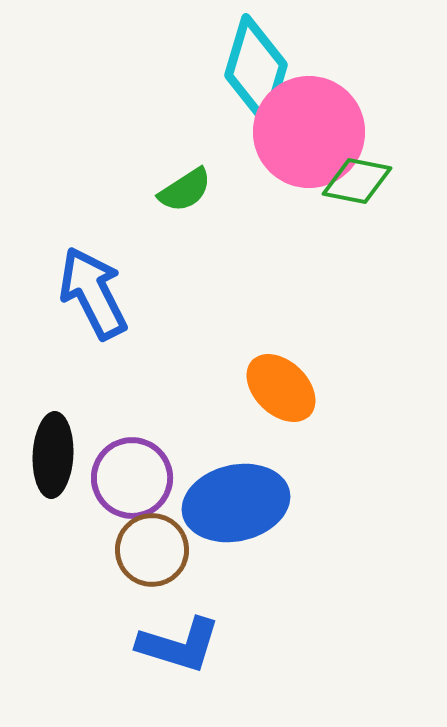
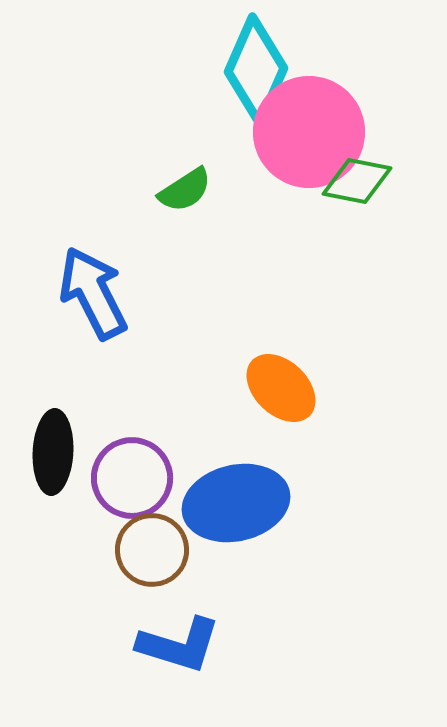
cyan diamond: rotated 7 degrees clockwise
black ellipse: moved 3 px up
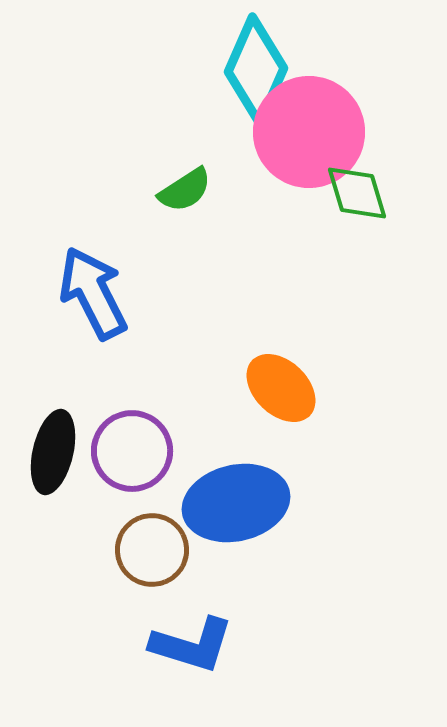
green diamond: moved 12 px down; rotated 62 degrees clockwise
black ellipse: rotated 10 degrees clockwise
purple circle: moved 27 px up
blue L-shape: moved 13 px right
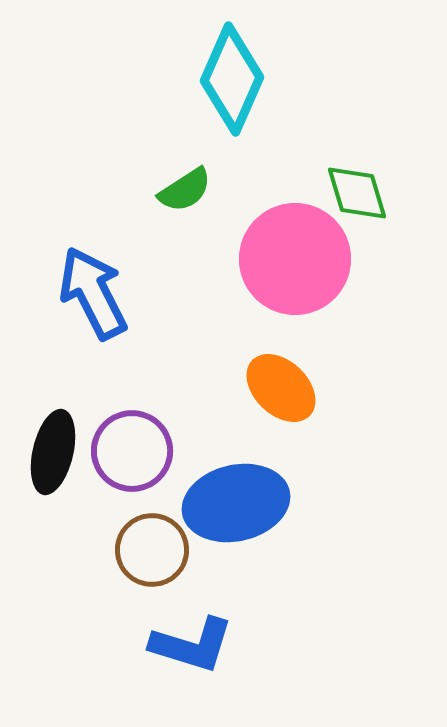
cyan diamond: moved 24 px left, 9 px down
pink circle: moved 14 px left, 127 px down
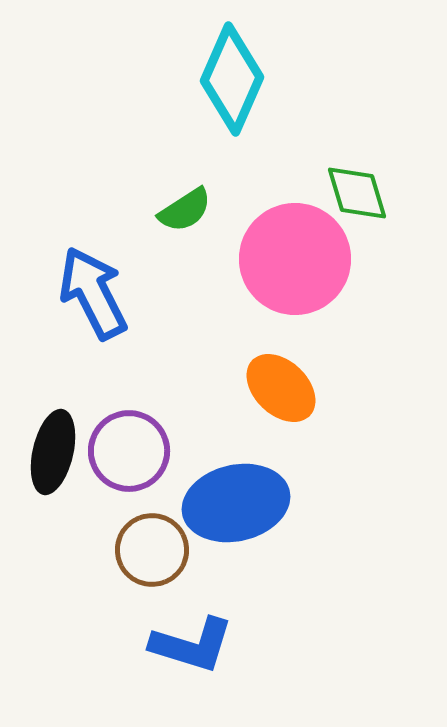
green semicircle: moved 20 px down
purple circle: moved 3 px left
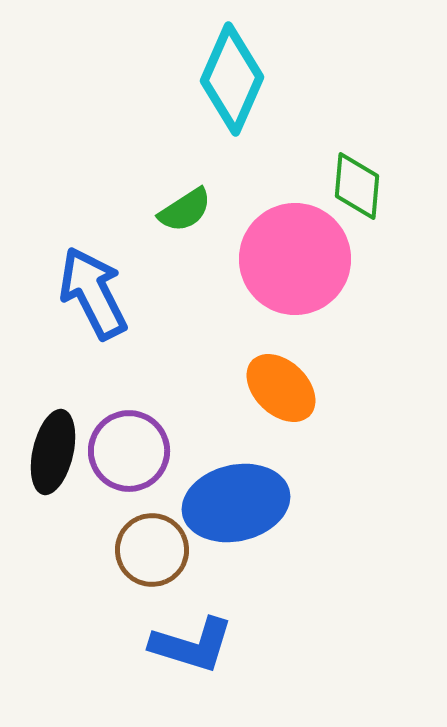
green diamond: moved 7 px up; rotated 22 degrees clockwise
